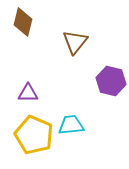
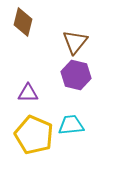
purple hexagon: moved 35 px left, 6 px up
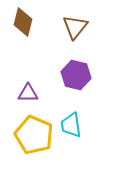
brown triangle: moved 15 px up
cyan trapezoid: rotated 92 degrees counterclockwise
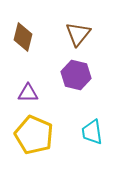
brown diamond: moved 15 px down
brown triangle: moved 3 px right, 7 px down
cyan trapezoid: moved 21 px right, 7 px down
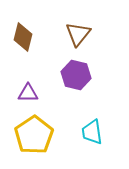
yellow pentagon: rotated 15 degrees clockwise
